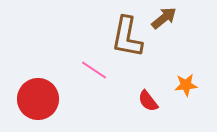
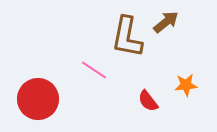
brown arrow: moved 2 px right, 4 px down
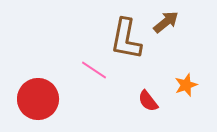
brown L-shape: moved 1 px left, 2 px down
orange star: rotated 15 degrees counterclockwise
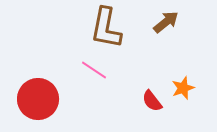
brown L-shape: moved 20 px left, 11 px up
orange star: moved 3 px left, 3 px down
red semicircle: moved 4 px right
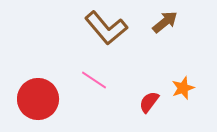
brown arrow: moved 1 px left
brown L-shape: rotated 51 degrees counterclockwise
pink line: moved 10 px down
red semicircle: moved 3 px left, 1 px down; rotated 75 degrees clockwise
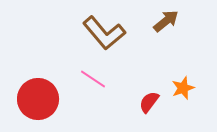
brown arrow: moved 1 px right, 1 px up
brown L-shape: moved 2 px left, 5 px down
pink line: moved 1 px left, 1 px up
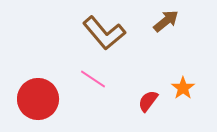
orange star: rotated 15 degrees counterclockwise
red semicircle: moved 1 px left, 1 px up
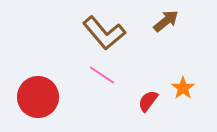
pink line: moved 9 px right, 4 px up
red circle: moved 2 px up
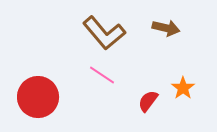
brown arrow: moved 7 px down; rotated 52 degrees clockwise
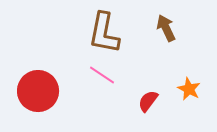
brown arrow: rotated 128 degrees counterclockwise
brown L-shape: rotated 51 degrees clockwise
orange star: moved 6 px right, 1 px down; rotated 10 degrees counterclockwise
red circle: moved 6 px up
